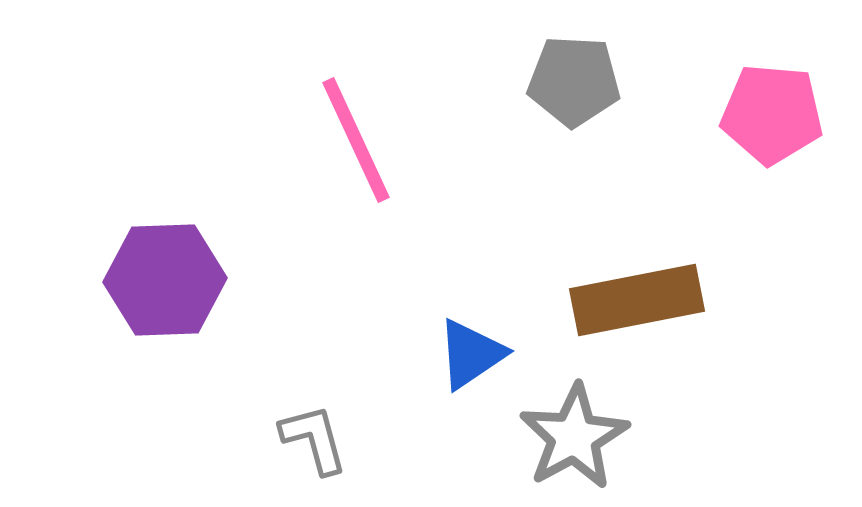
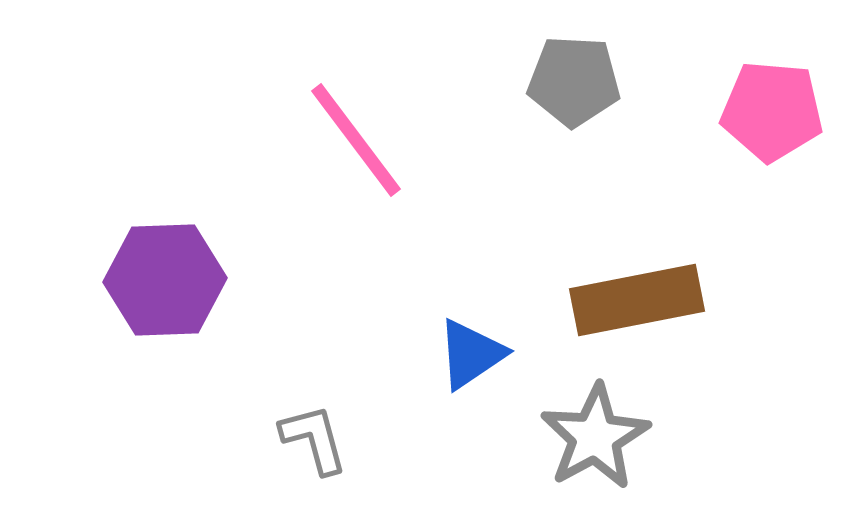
pink pentagon: moved 3 px up
pink line: rotated 12 degrees counterclockwise
gray star: moved 21 px right
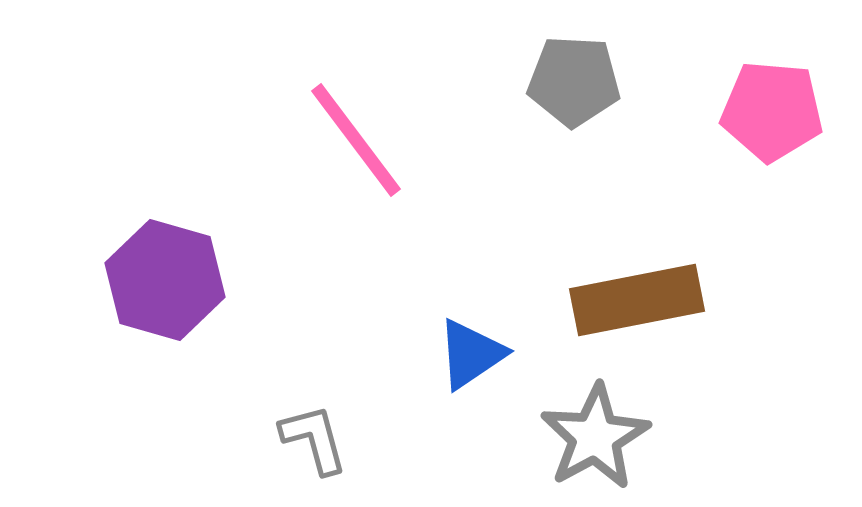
purple hexagon: rotated 18 degrees clockwise
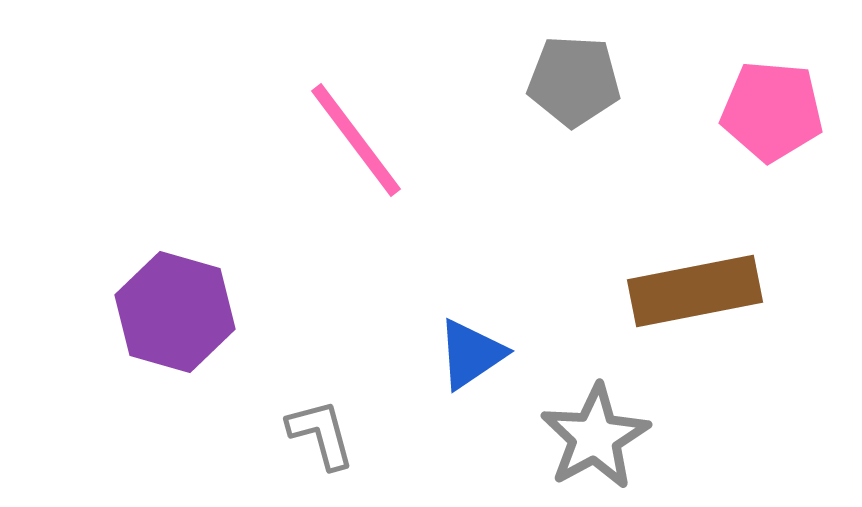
purple hexagon: moved 10 px right, 32 px down
brown rectangle: moved 58 px right, 9 px up
gray L-shape: moved 7 px right, 5 px up
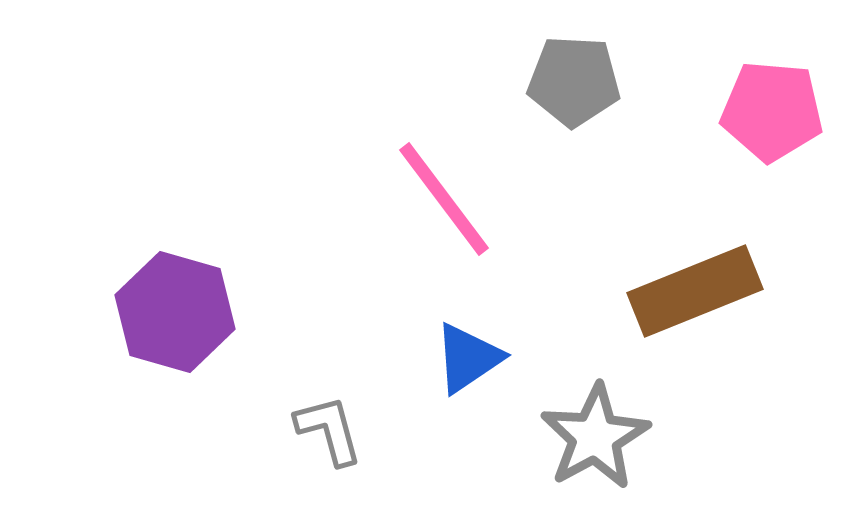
pink line: moved 88 px right, 59 px down
brown rectangle: rotated 11 degrees counterclockwise
blue triangle: moved 3 px left, 4 px down
gray L-shape: moved 8 px right, 4 px up
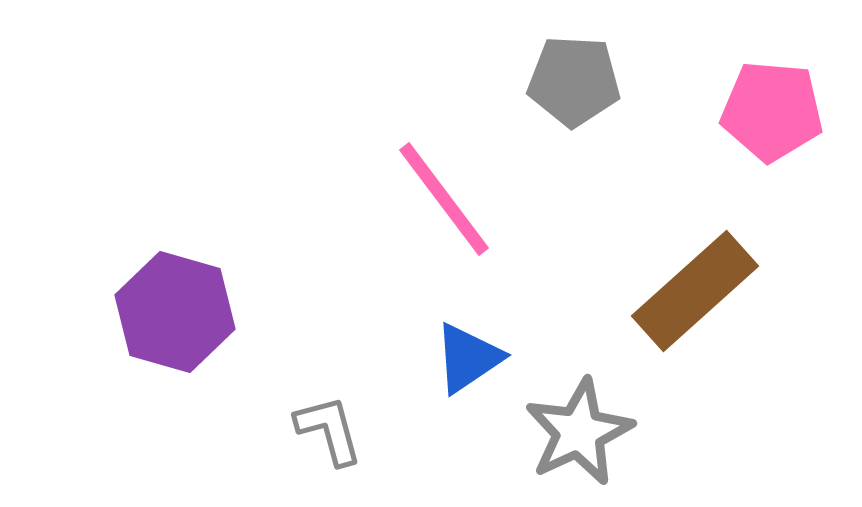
brown rectangle: rotated 20 degrees counterclockwise
gray star: moved 16 px left, 5 px up; rotated 4 degrees clockwise
